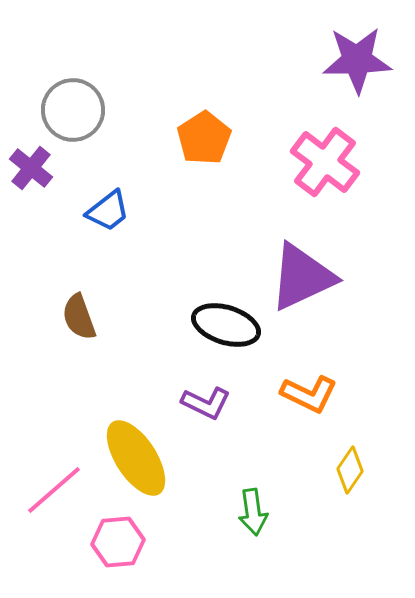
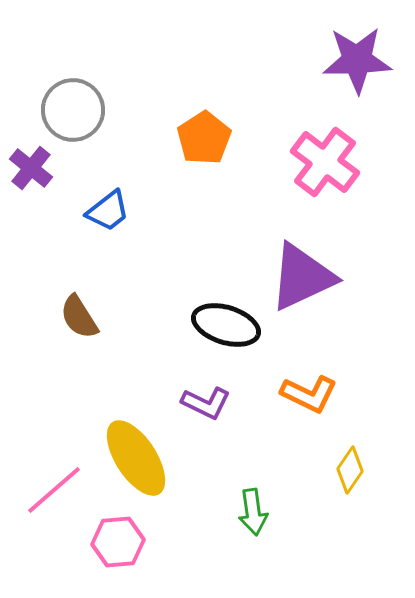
brown semicircle: rotated 12 degrees counterclockwise
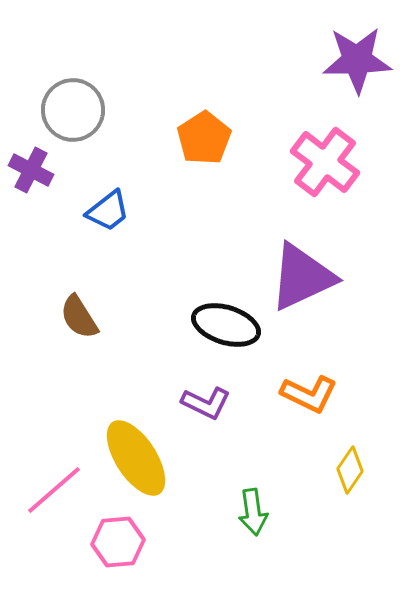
purple cross: moved 2 px down; rotated 12 degrees counterclockwise
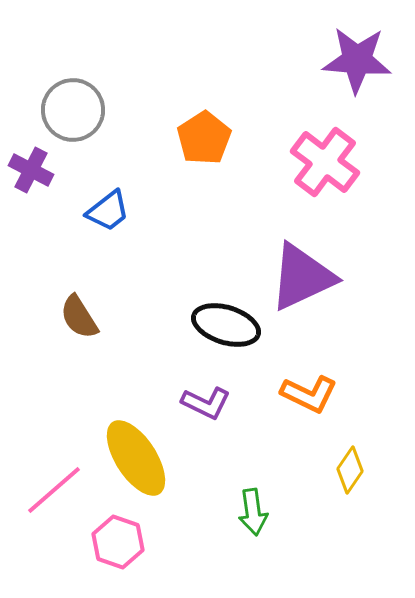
purple star: rotated 6 degrees clockwise
pink hexagon: rotated 24 degrees clockwise
